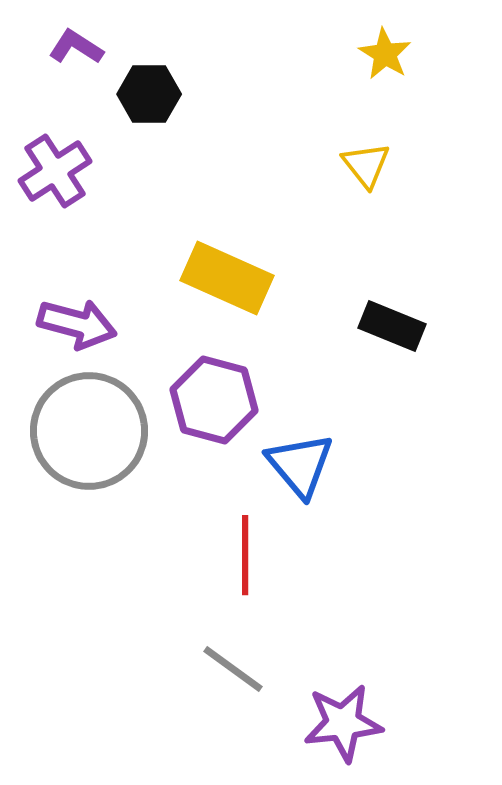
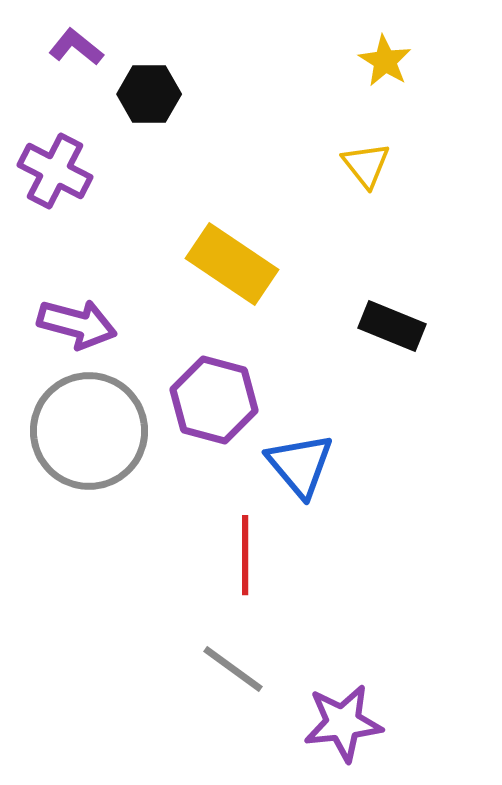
purple L-shape: rotated 6 degrees clockwise
yellow star: moved 7 px down
purple cross: rotated 30 degrees counterclockwise
yellow rectangle: moved 5 px right, 14 px up; rotated 10 degrees clockwise
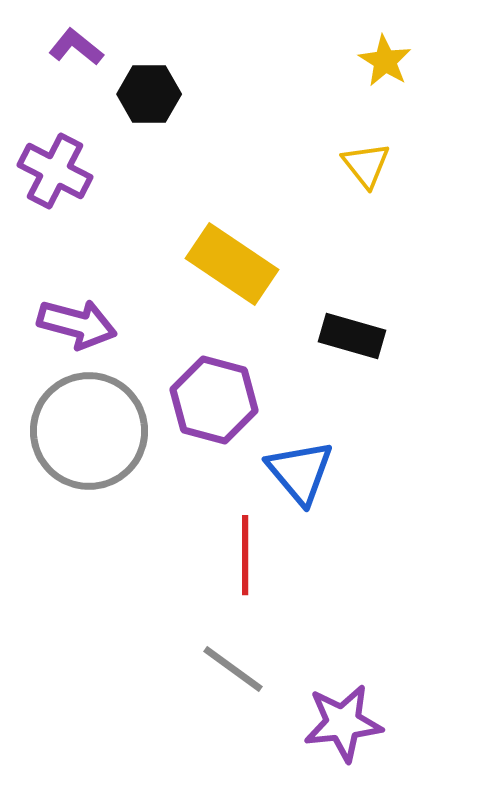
black rectangle: moved 40 px left, 10 px down; rotated 6 degrees counterclockwise
blue triangle: moved 7 px down
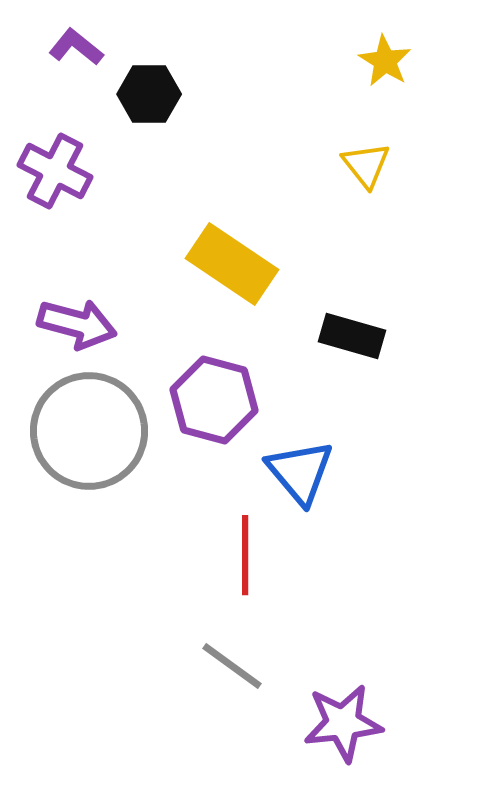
gray line: moved 1 px left, 3 px up
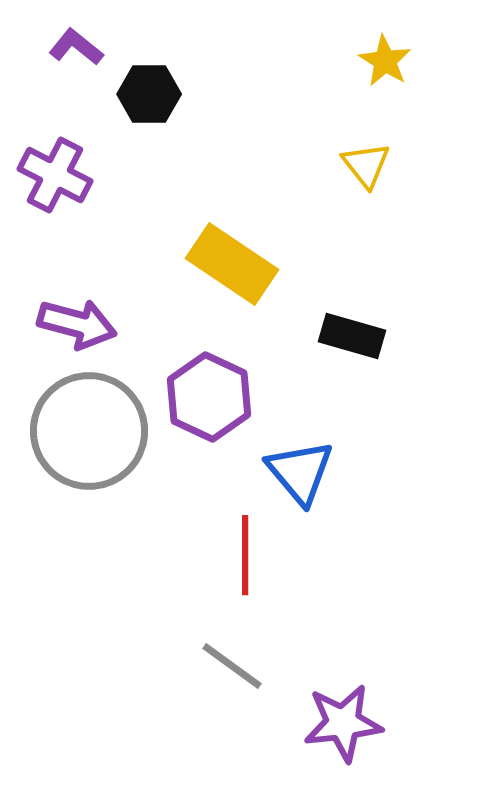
purple cross: moved 4 px down
purple hexagon: moved 5 px left, 3 px up; rotated 10 degrees clockwise
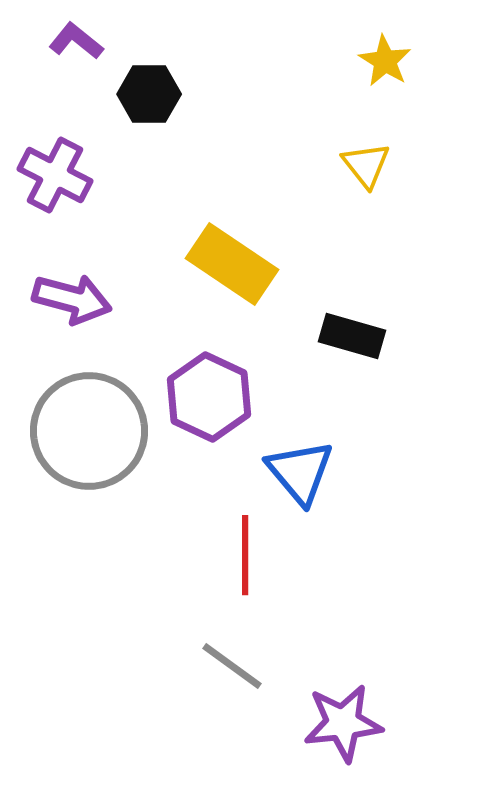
purple L-shape: moved 6 px up
purple arrow: moved 5 px left, 25 px up
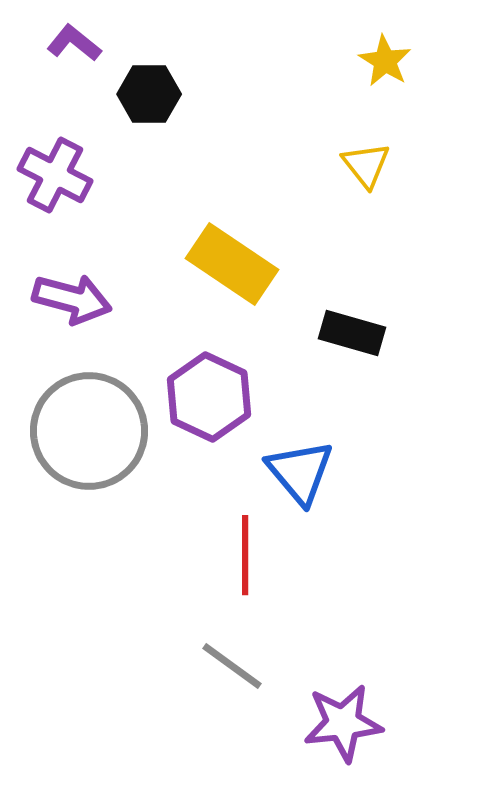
purple L-shape: moved 2 px left, 2 px down
black rectangle: moved 3 px up
